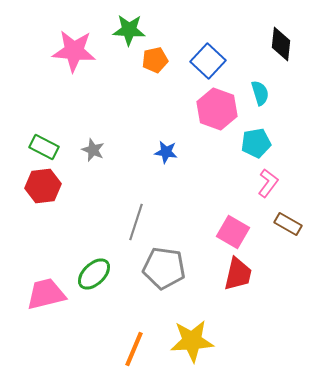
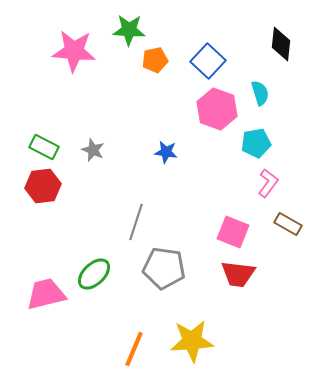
pink square: rotated 8 degrees counterclockwise
red trapezoid: rotated 84 degrees clockwise
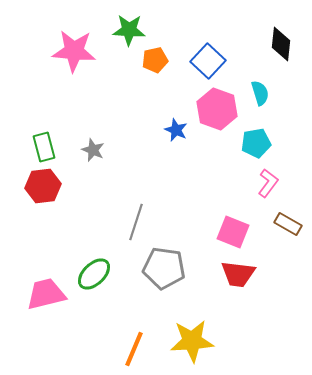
green rectangle: rotated 48 degrees clockwise
blue star: moved 10 px right, 22 px up; rotated 15 degrees clockwise
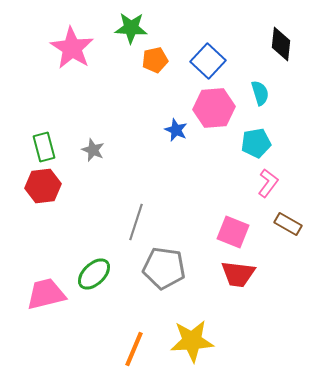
green star: moved 2 px right, 2 px up
pink star: moved 2 px left, 3 px up; rotated 27 degrees clockwise
pink hexagon: moved 3 px left, 1 px up; rotated 24 degrees counterclockwise
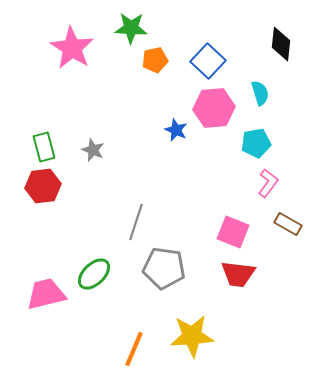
yellow star: moved 5 px up
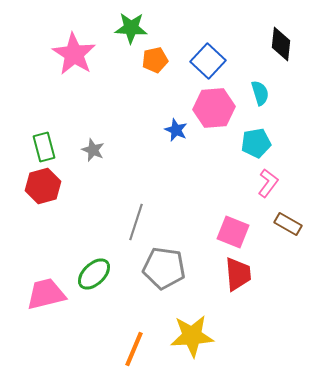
pink star: moved 2 px right, 6 px down
red hexagon: rotated 8 degrees counterclockwise
red trapezoid: rotated 102 degrees counterclockwise
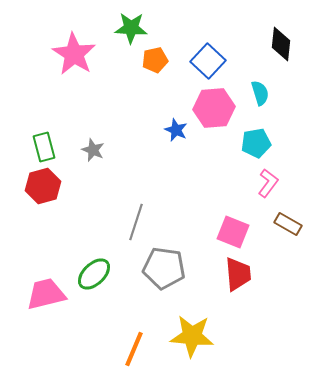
yellow star: rotated 9 degrees clockwise
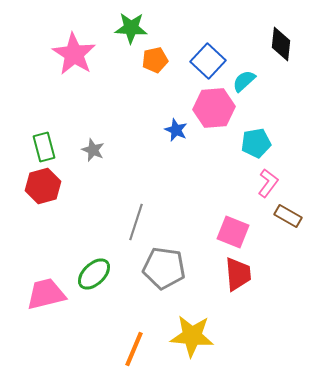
cyan semicircle: moved 16 px left, 12 px up; rotated 115 degrees counterclockwise
brown rectangle: moved 8 px up
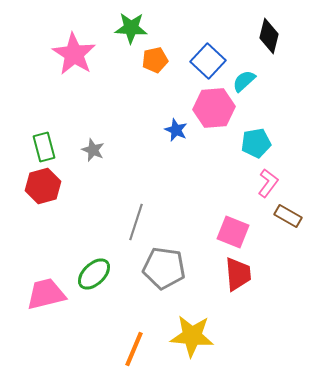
black diamond: moved 12 px left, 8 px up; rotated 8 degrees clockwise
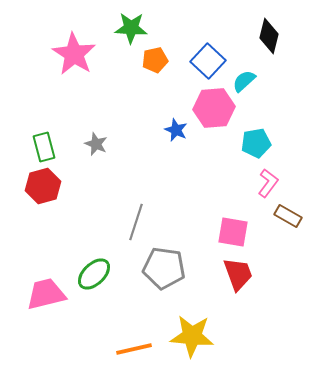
gray star: moved 3 px right, 6 px up
pink square: rotated 12 degrees counterclockwise
red trapezoid: rotated 15 degrees counterclockwise
orange line: rotated 54 degrees clockwise
